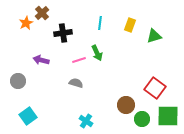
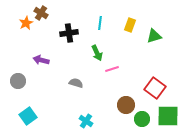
brown cross: moved 1 px left; rotated 16 degrees counterclockwise
black cross: moved 6 px right
pink line: moved 33 px right, 9 px down
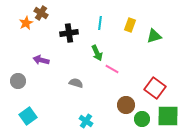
pink line: rotated 48 degrees clockwise
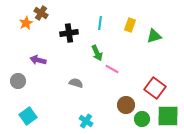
purple arrow: moved 3 px left
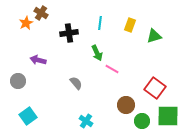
gray semicircle: rotated 32 degrees clockwise
green circle: moved 2 px down
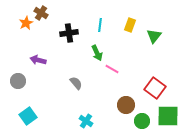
cyan line: moved 2 px down
green triangle: rotated 35 degrees counterclockwise
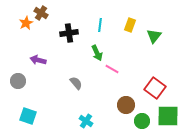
cyan square: rotated 36 degrees counterclockwise
